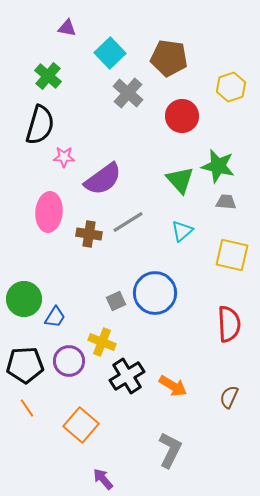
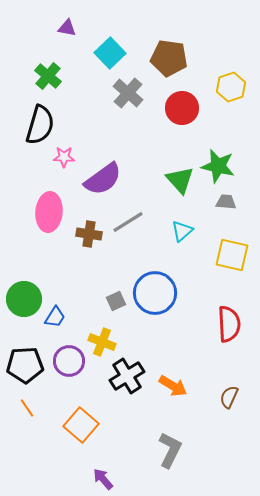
red circle: moved 8 px up
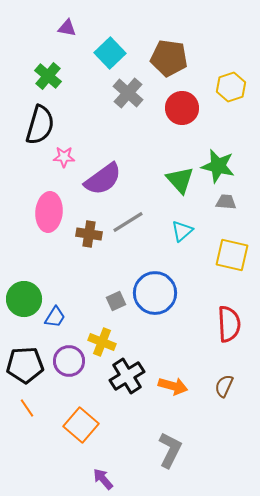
orange arrow: rotated 16 degrees counterclockwise
brown semicircle: moved 5 px left, 11 px up
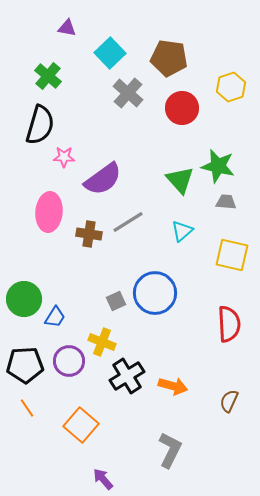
brown semicircle: moved 5 px right, 15 px down
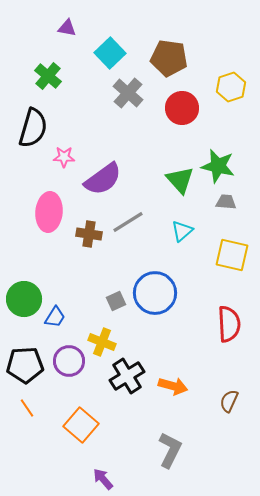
black semicircle: moved 7 px left, 3 px down
